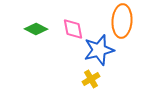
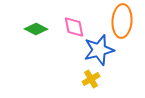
pink diamond: moved 1 px right, 2 px up
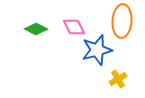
pink diamond: rotated 15 degrees counterclockwise
blue star: moved 2 px left
yellow cross: moved 27 px right
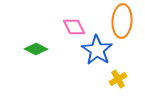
green diamond: moved 20 px down
blue star: rotated 24 degrees counterclockwise
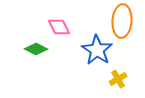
pink diamond: moved 15 px left
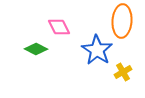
yellow cross: moved 5 px right, 7 px up
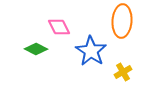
blue star: moved 6 px left, 1 px down
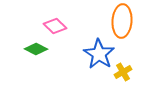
pink diamond: moved 4 px left, 1 px up; rotated 20 degrees counterclockwise
blue star: moved 8 px right, 3 px down
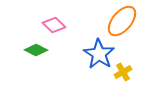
orange ellipse: rotated 36 degrees clockwise
pink diamond: moved 1 px left, 1 px up
green diamond: moved 1 px down
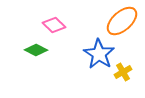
orange ellipse: rotated 8 degrees clockwise
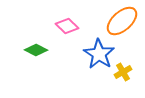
pink diamond: moved 13 px right, 1 px down
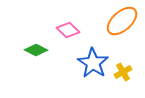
pink diamond: moved 1 px right, 4 px down
blue star: moved 6 px left, 9 px down
